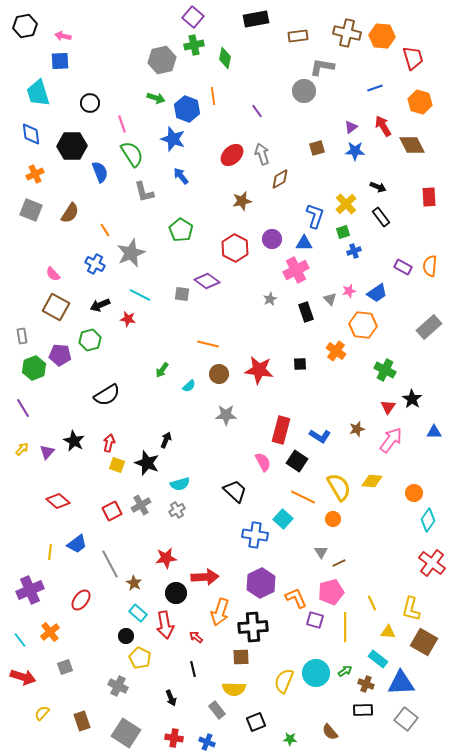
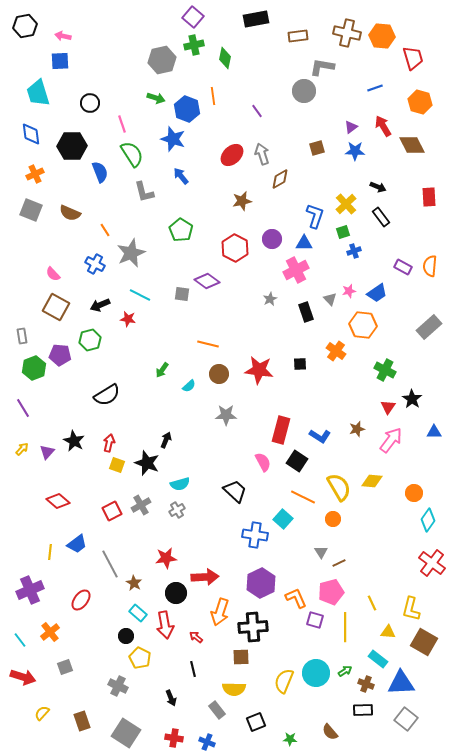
brown semicircle at (70, 213): rotated 80 degrees clockwise
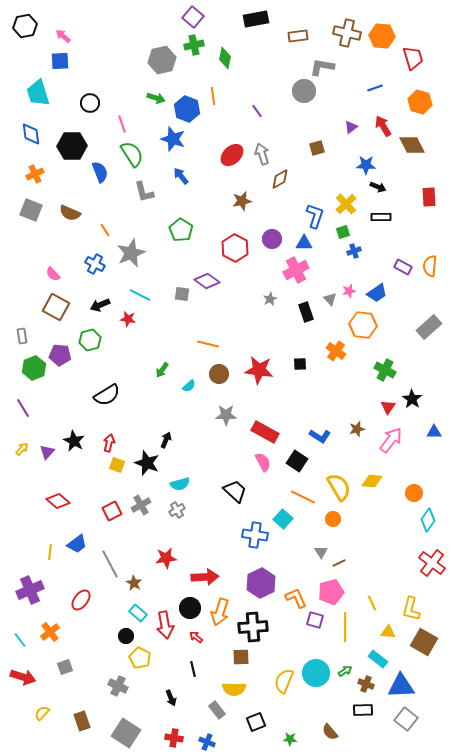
pink arrow at (63, 36): rotated 28 degrees clockwise
blue star at (355, 151): moved 11 px right, 14 px down
black rectangle at (381, 217): rotated 54 degrees counterclockwise
red rectangle at (281, 430): moved 16 px left, 2 px down; rotated 76 degrees counterclockwise
black circle at (176, 593): moved 14 px right, 15 px down
blue triangle at (401, 683): moved 3 px down
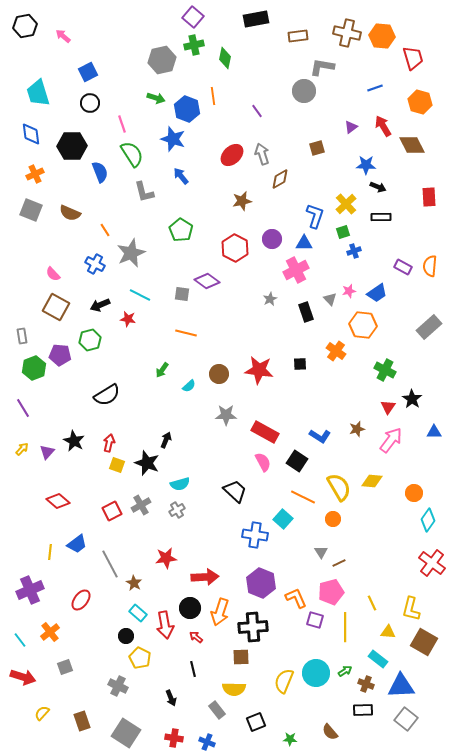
blue square at (60, 61): moved 28 px right, 11 px down; rotated 24 degrees counterclockwise
orange line at (208, 344): moved 22 px left, 11 px up
purple hexagon at (261, 583): rotated 12 degrees counterclockwise
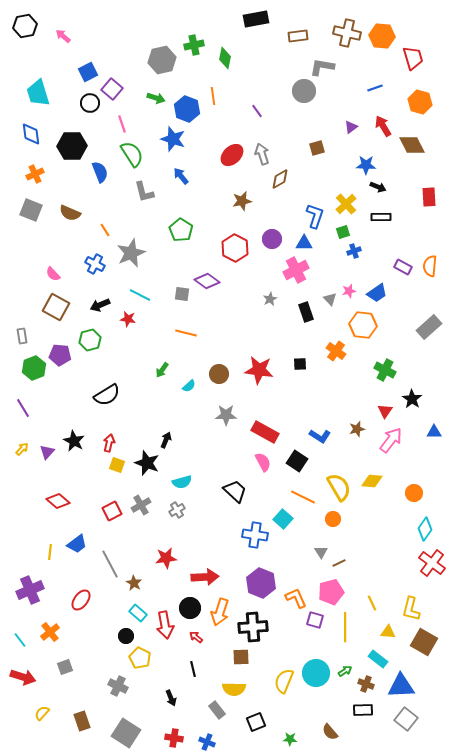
purple square at (193, 17): moved 81 px left, 72 px down
red triangle at (388, 407): moved 3 px left, 4 px down
cyan semicircle at (180, 484): moved 2 px right, 2 px up
cyan diamond at (428, 520): moved 3 px left, 9 px down
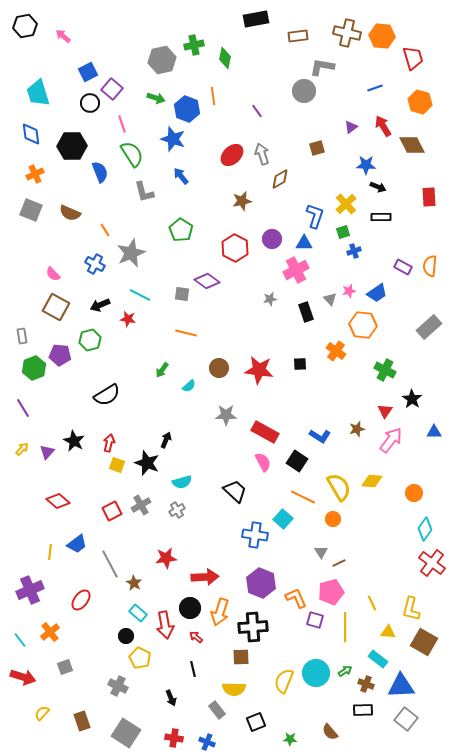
gray star at (270, 299): rotated 16 degrees clockwise
brown circle at (219, 374): moved 6 px up
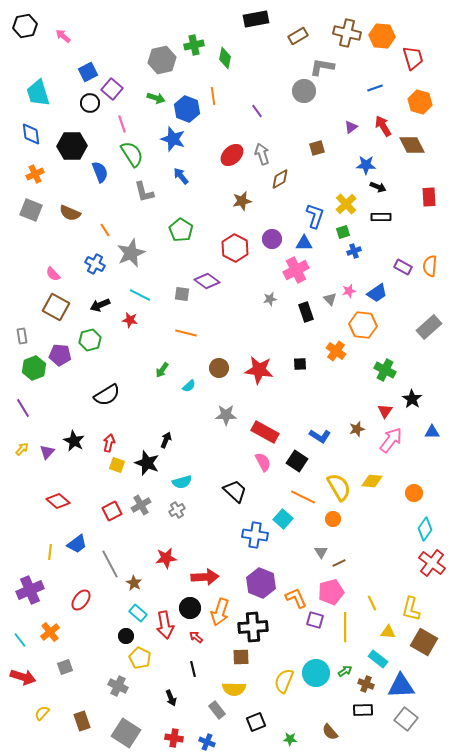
brown rectangle at (298, 36): rotated 24 degrees counterclockwise
red star at (128, 319): moved 2 px right, 1 px down
blue triangle at (434, 432): moved 2 px left
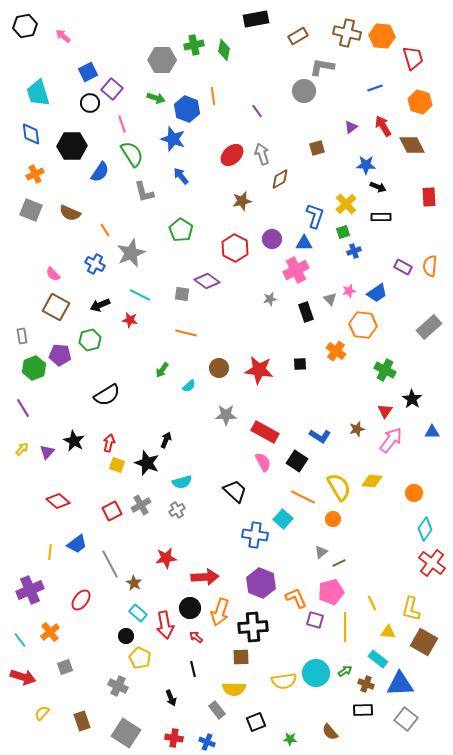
green diamond at (225, 58): moved 1 px left, 8 px up
gray hexagon at (162, 60): rotated 12 degrees clockwise
blue semicircle at (100, 172): rotated 55 degrees clockwise
gray triangle at (321, 552): rotated 24 degrees clockwise
yellow semicircle at (284, 681): rotated 120 degrees counterclockwise
blue triangle at (401, 686): moved 1 px left, 2 px up
